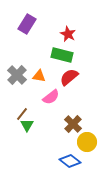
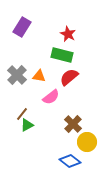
purple rectangle: moved 5 px left, 3 px down
green triangle: rotated 32 degrees clockwise
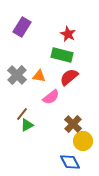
yellow circle: moved 4 px left, 1 px up
blue diamond: moved 1 px down; rotated 25 degrees clockwise
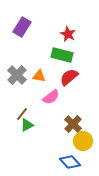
blue diamond: rotated 15 degrees counterclockwise
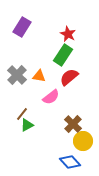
green rectangle: moved 1 px right; rotated 70 degrees counterclockwise
